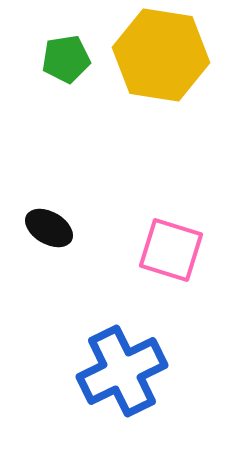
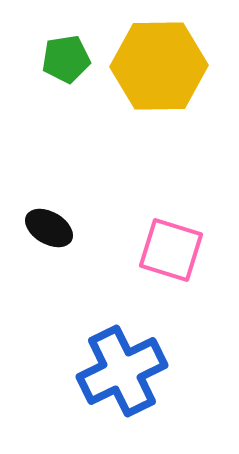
yellow hexagon: moved 2 px left, 11 px down; rotated 10 degrees counterclockwise
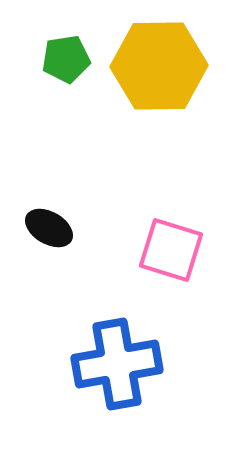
blue cross: moved 5 px left, 7 px up; rotated 16 degrees clockwise
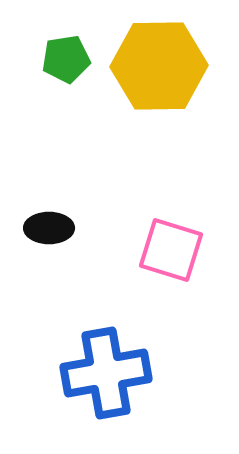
black ellipse: rotated 30 degrees counterclockwise
blue cross: moved 11 px left, 9 px down
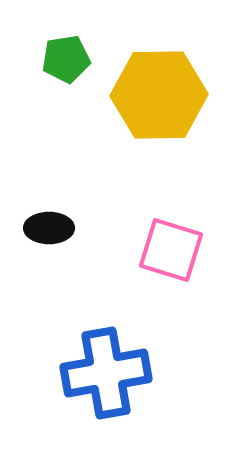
yellow hexagon: moved 29 px down
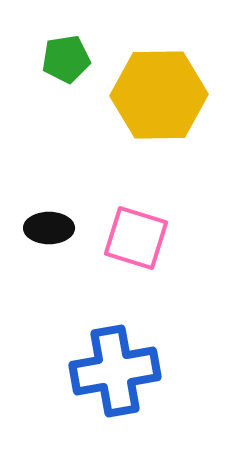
pink square: moved 35 px left, 12 px up
blue cross: moved 9 px right, 2 px up
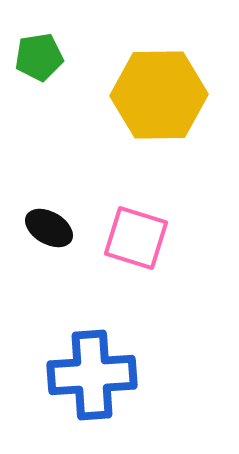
green pentagon: moved 27 px left, 2 px up
black ellipse: rotated 30 degrees clockwise
blue cross: moved 23 px left, 4 px down; rotated 6 degrees clockwise
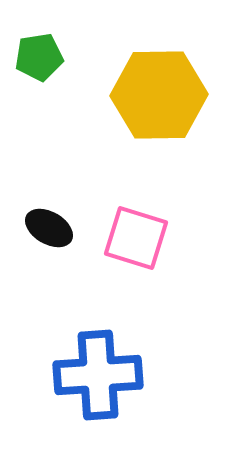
blue cross: moved 6 px right
